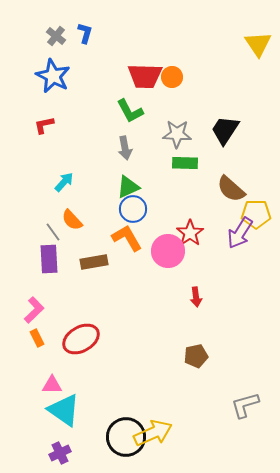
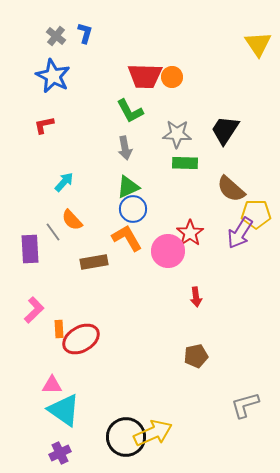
purple rectangle: moved 19 px left, 10 px up
orange rectangle: moved 22 px right, 9 px up; rotated 24 degrees clockwise
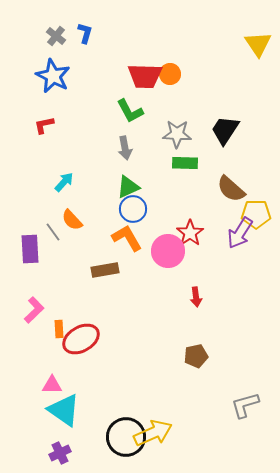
orange circle: moved 2 px left, 3 px up
brown rectangle: moved 11 px right, 8 px down
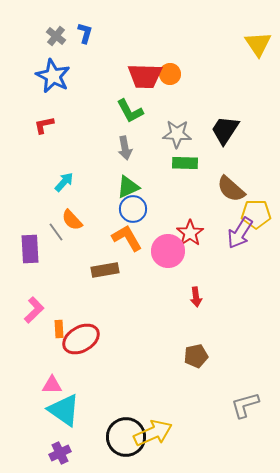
gray line: moved 3 px right
